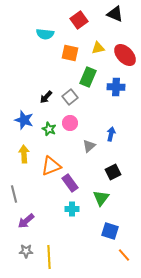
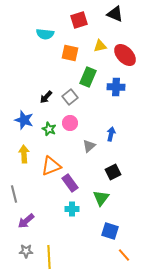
red square: rotated 18 degrees clockwise
yellow triangle: moved 2 px right, 2 px up
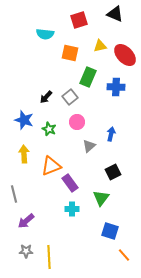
pink circle: moved 7 px right, 1 px up
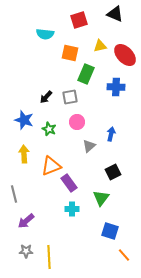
green rectangle: moved 2 px left, 3 px up
gray square: rotated 28 degrees clockwise
purple rectangle: moved 1 px left
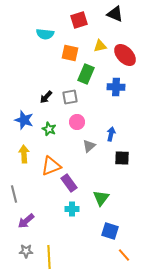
black square: moved 9 px right, 14 px up; rotated 28 degrees clockwise
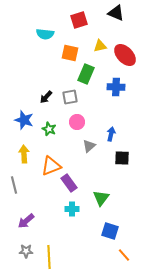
black triangle: moved 1 px right, 1 px up
gray line: moved 9 px up
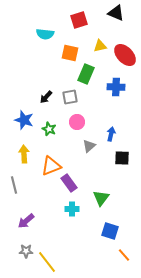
yellow line: moved 2 px left, 5 px down; rotated 35 degrees counterclockwise
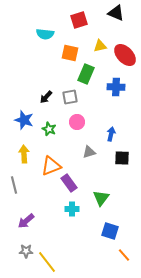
gray triangle: moved 6 px down; rotated 24 degrees clockwise
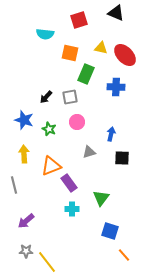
yellow triangle: moved 1 px right, 2 px down; rotated 24 degrees clockwise
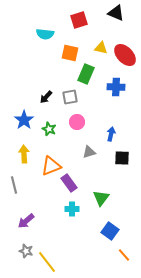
blue star: rotated 18 degrees clockwise
blue square: rotated 18 degrees clockwise
gray star: rotated 16 degrees clockwise
